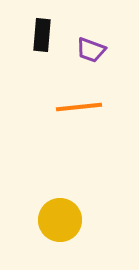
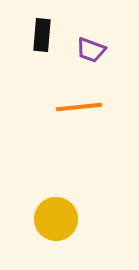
yellow circle: moved 4 px left, 1 px up
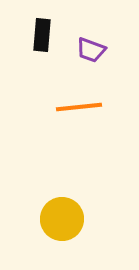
yellow circle: moved 6 px right
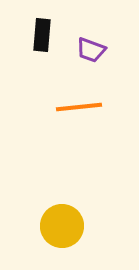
yellow circle: moved 7 px down
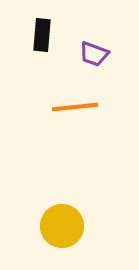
purple trapezoid: moved 3 px right, 4 px down
orange line: moved 4 px left
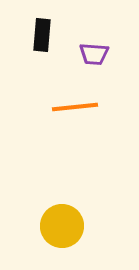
purple trapezoid: rotated 16 degrees counterclockwise
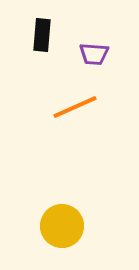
orange line: rotated 18 degrees counterclockwise
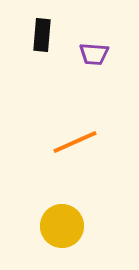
orange line: moved 35 px down
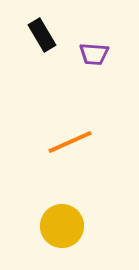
black rectangle: rotated 36 degrees counterclockwise
orange line: moved 5 px left
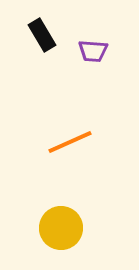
purple trapezoid: moved 1 px left, 3 px up
yellow circle: moved 1 px left, 2 px down
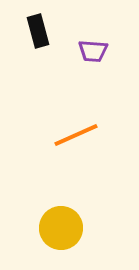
black rectangle: moved 4 px left, 4 px up; rotated 16 degrees clockwise
orange line: moved 6 px right, 7 px up
